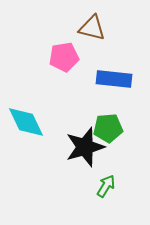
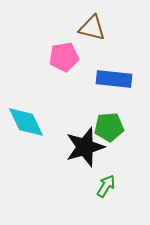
green pentagon: moved 1 px right, 1 px up
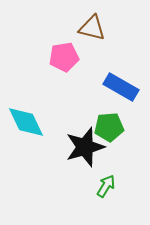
blue rectangle: moved 7 px right, 8 px down; rotated 24 degrees clockwise
